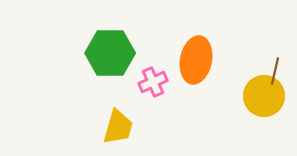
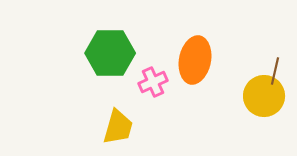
orange ellipse: moved 1 px left
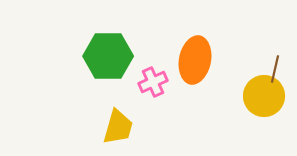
green hexagon: moved 2 px left, 3 px down
brown line: moved 2 px up
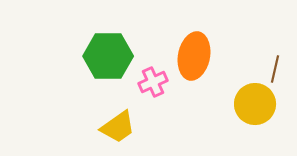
orange ellipse: moved 1 px left, 4 px up
yellow circle: moved 9 px left, 8 px down
yellow trapezoid: rotated 39 degrees clockwise
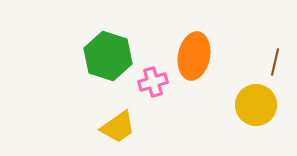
green hexagon: rotated 18 degrees clockwise
brown line: moved 7 px up
pink cross: rotated 8 degrees clockwise
yellow circle: moved 1 px right, 1 px down
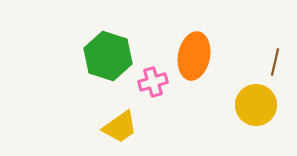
yellow trapezoid: moved 2 px right
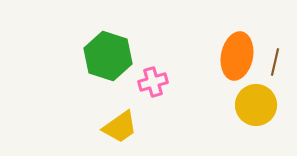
orange ellipse: moved 43 px right
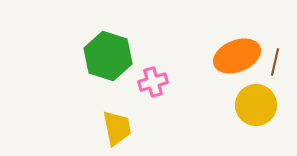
orange ellipse: rotated 57 degrees clockwise
yellow trapezoid: moved 3 px left, 1 px down; rotated 66 degrees counterclockwise
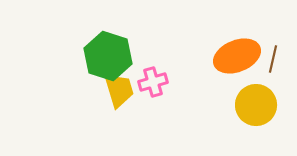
brown line: moved 2 px left, 3 px up
yellow trapezoid: moved 2 px right, 38 px up; rotated 6 degrees counterclockwise
